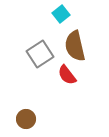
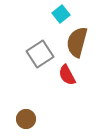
brown semicircle: moved 2 px right, 4 px up; rotated 28 degrees clockwise
red semicircle: rotated 10 degrees clockwise
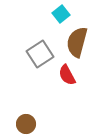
brown circle: moved 5 px down
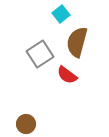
red semicircle: rotated 25 degrees counterclockwise
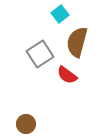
cyan square: moved 1 px left
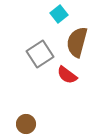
cyan square: moved 1 px left
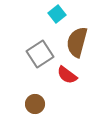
cyan square: moved 2 px left
brown circle: moved 9 px right, 20 px up
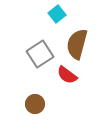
brown semicircle: moved 2 px down
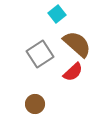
brown semicircle: rotated 116 degrees clockwise
red semicircle: moved 6 px right, 3 px up; rotated 80 degrees counterclockwise
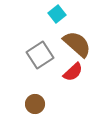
gray square: moved 1 px down
